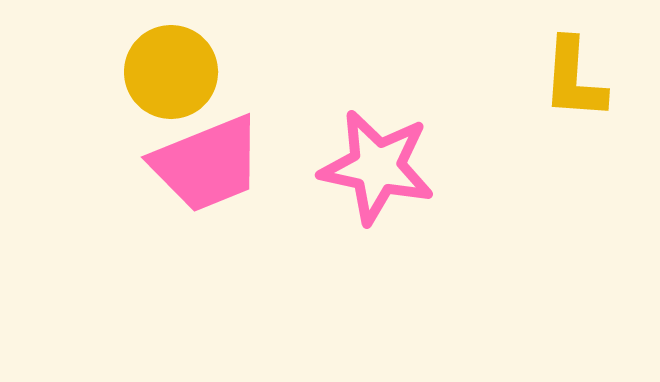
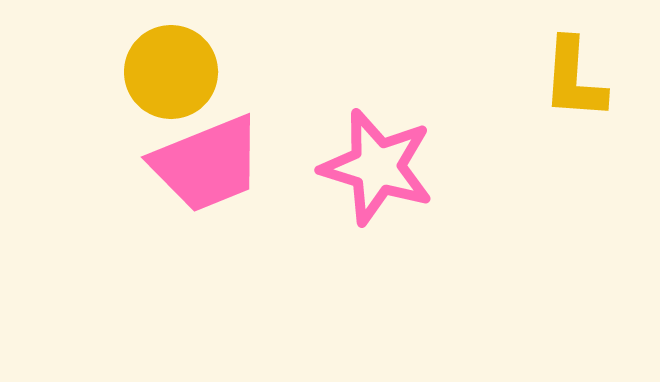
pink star: rotated 5 degrees clockwise
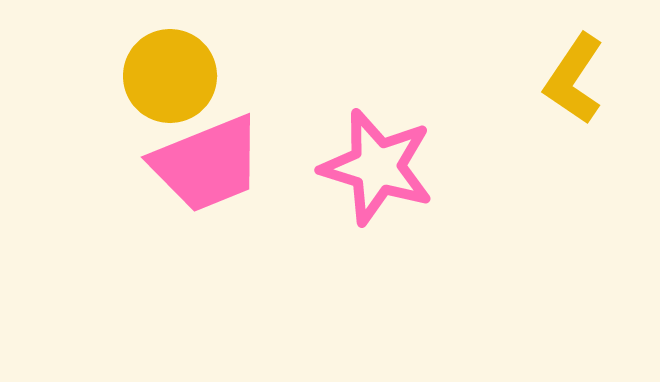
yellow circle: moved 1 px left, 4 px down
yellow L-shape: rotated 30 degrees clockwise
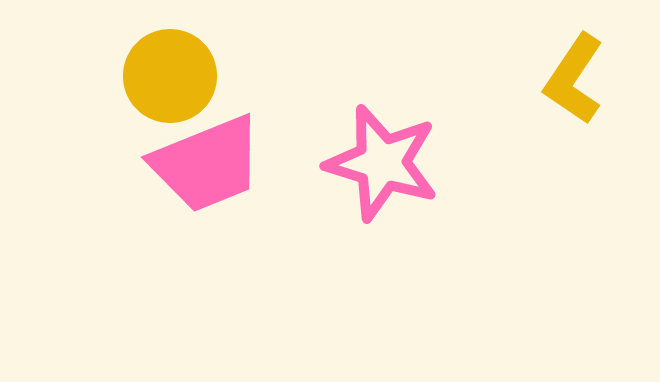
pink star: moved 5 px right, 4 px up
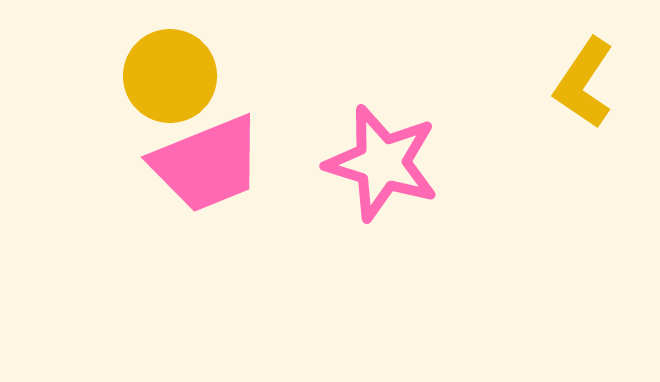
yellow L-shape: moved 10 px right, 4 px down
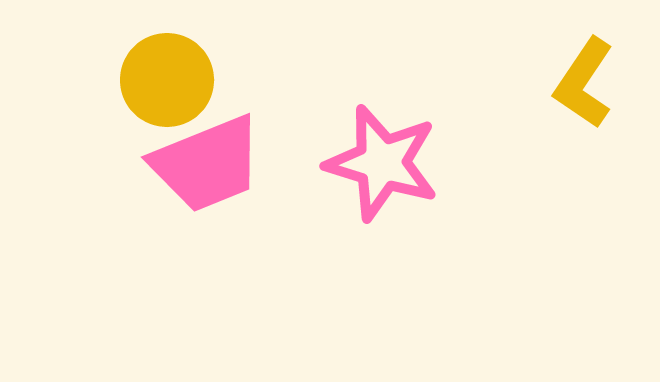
yellow circle: moved 3 px left, 4 px down
